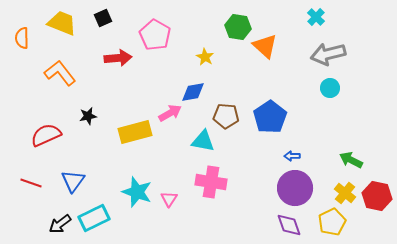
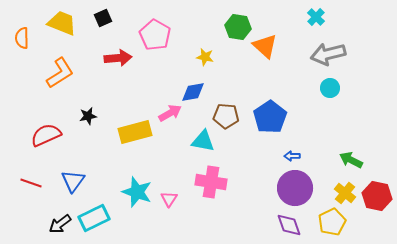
yellow star: rotated 18 degrees counterclockwise
orange L-shape: rotated 96 degrees clockwise
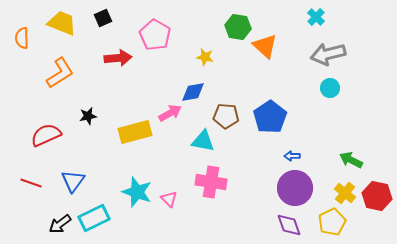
pink triangle: rotated 18 degrees counterclockwise
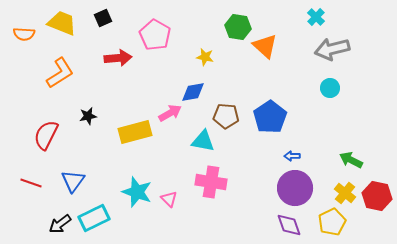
orange semicircle: moved 2 px right, 4 px up; rotated 85 degrees counterclockwise
gray arrow: moved 4 px right, 5 px up
red semicircle: rotated 40 degrees counterclockwise
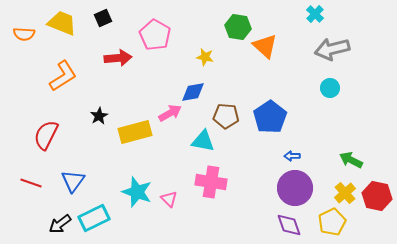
cyan cross: moved 1 px left, 3 px up
orange L-shape: moved 3 px right, 3 px down
black star: moved 11 px right; rotated 18 degrees counterclockwise
yellow cross: rotated 10 degrees clockwise
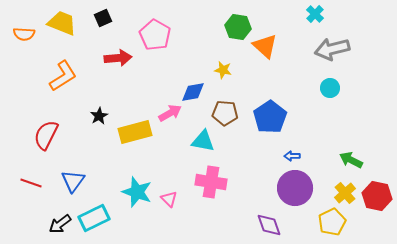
yellow star: moved 18 px right, 13 px down
brown pentagon: moved 1 px left, 3 px up
purple diamond: moved 20 px left
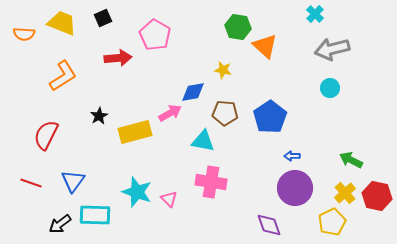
cyan rectangle: moved 1 px right, 3 px up; rotated 28 degrees clockwise
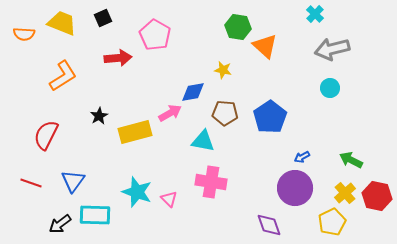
blue arrow: moved 10 px right, 1 px down; rotated 28 degrees counterclockwise
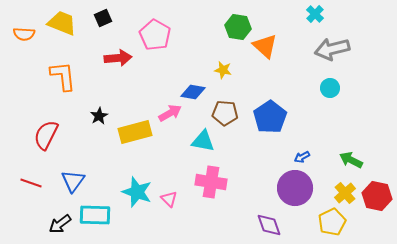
orange L-shape: rotated 64 degrees counterclockwise
blue diamond: rotated 20 degrees clockwise
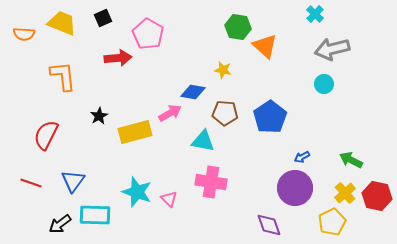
pink pentagon: moved 7 px left, 1 px up
cyan circle: moved 6 px left, 4 px up
